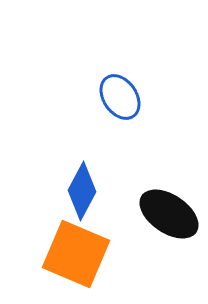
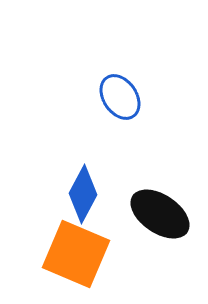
blue diamond: moved 1 px right, 3 px down
black ellipse: moved 9 px left
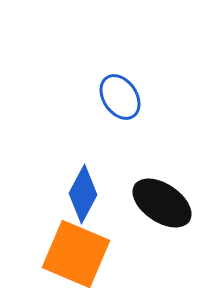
black ellipse: moved 2 px right, 11 px up
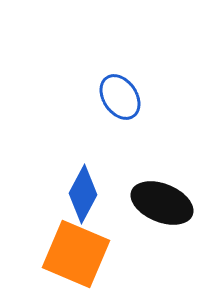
black ellipse: rotated 12 degrees counterclockwise
